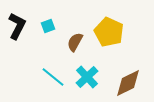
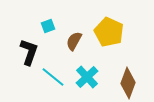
black L-shape: moved 12 px right, 26 px down; rotated 8 degrees counterclockwise
brown semicircle: moved 1 px left, 1 px up
brown diamond: rotated 44 degrees counterclockwise
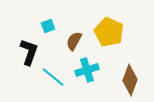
cyan cross: moved 7 px up; rotated 25 degrees clockwise
brown diamond: moved 2 px right, 3 px up
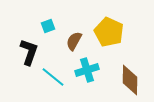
brown diamond: rotated 20 degrees counterclockwise
